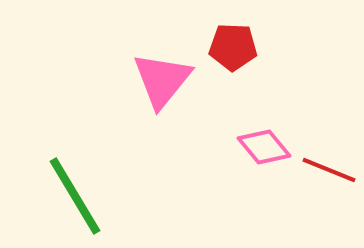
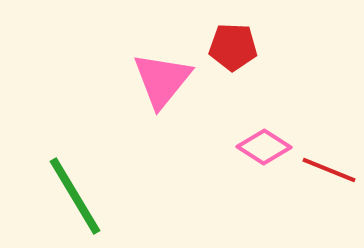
pink diamond: rotated 18 degrees counterclockwise
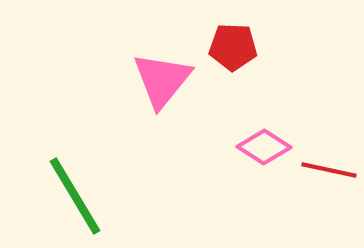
red line: rotated 10 degrees counterclockwise
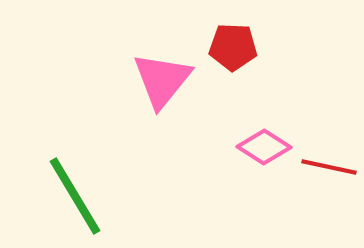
red line: moved 3 px up
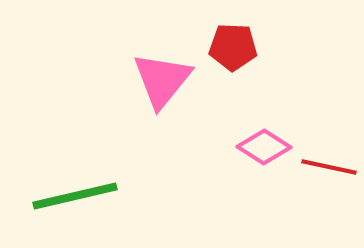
green line: rotated 72 degrees counterclockwise
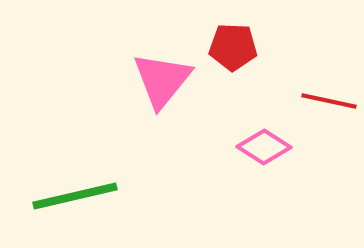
red line: moved 66 px up
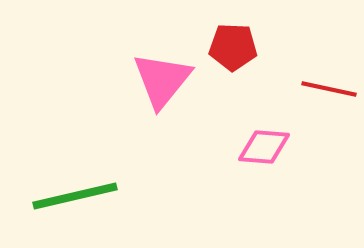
red line: moved 12 px up
pink diamond: rotated 28 degrees counterclockwise
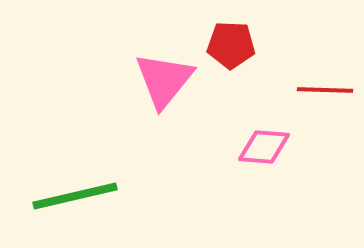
red pentagon: moved 2 px left, 2 px up
pink triangle: moved 2 px right
red line: moved 4 px left, 1 px down; rotated 10 degrees counterclockwise
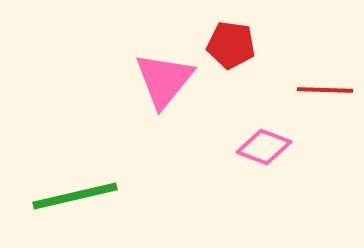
red pentagon: rotated 6 degrees clockwise
pink diamond: rotated 16 degrees clockwise
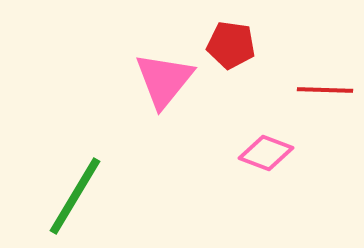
pink diamond: moved 2 px right, 6 px down
green line: rotated 46 degrees counterclockwise
